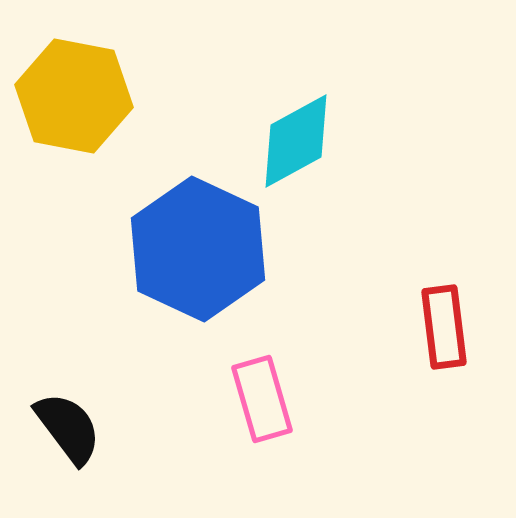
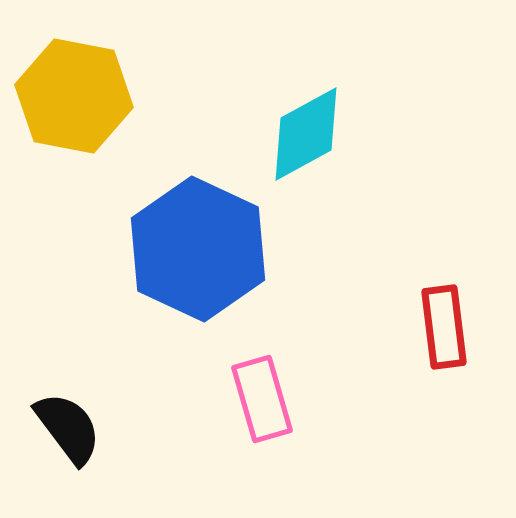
cyan diamond: moved 10 px right, 7 px up
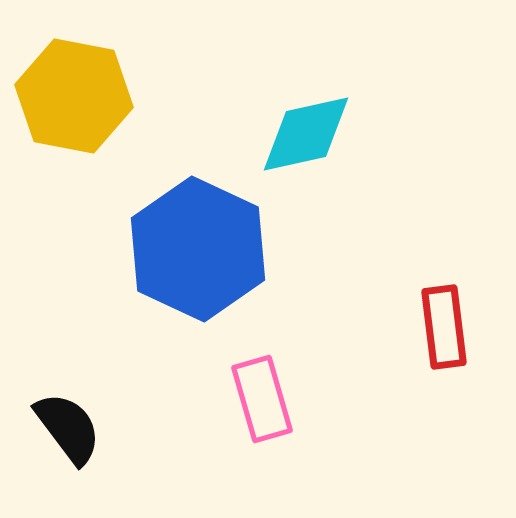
cyan diamond: rotated 16 degrees clockwise
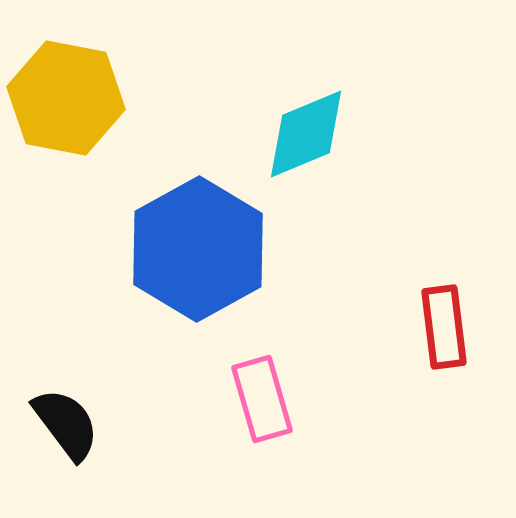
yellow hexagon: moved 8 px left, 2 px down
cyan diamond: rotated 10 degrees counterclockwise
blue hexagon: rotated 6 degrees clockwise
black semicircle: moved 2 px left, 4 px up
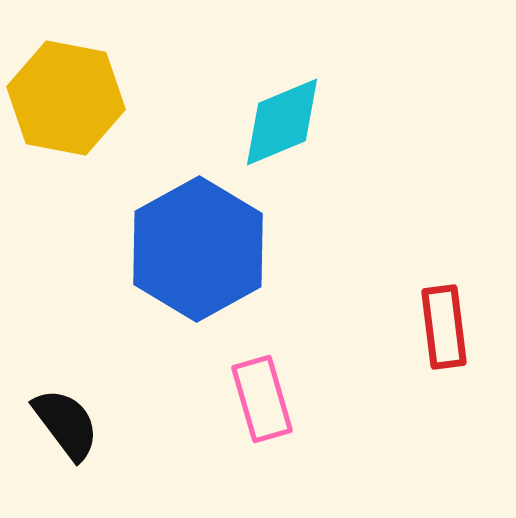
cyan diamond: moved 24 px left, 12 px up
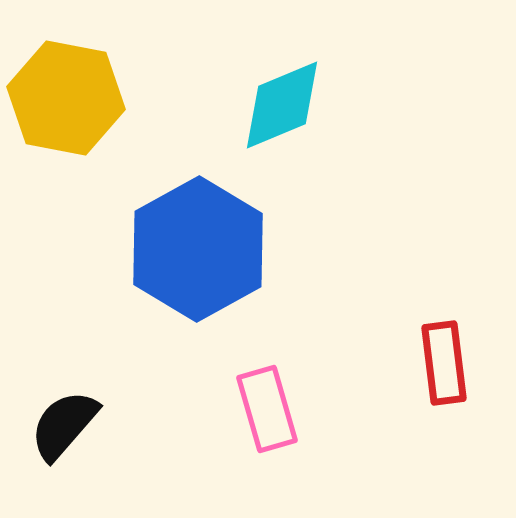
cyan diamond: moved 17 px up
red rectangle: moved 36 px down
pink rectangle: moved 5 px right, 10 px down
black semicircle: moved 2 px left, 1 px down; rotated 102 degrees counterclockwise
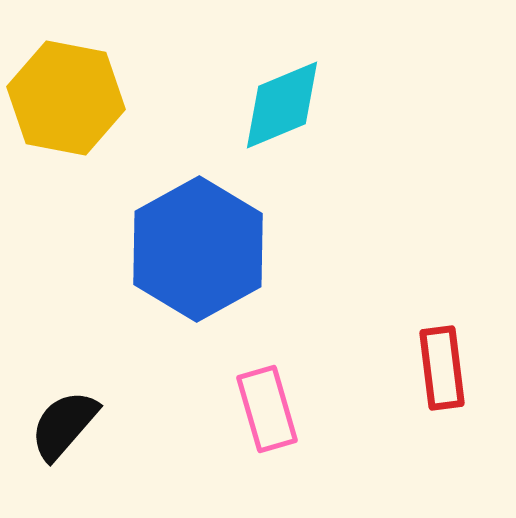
red rectangle: moved 2 px left, 5 px down
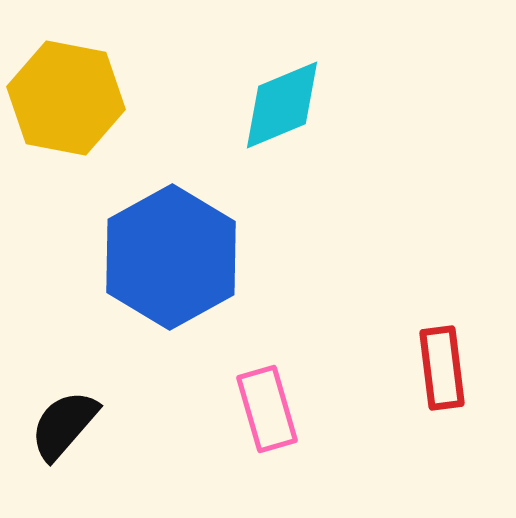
blue hexagon: moved 27 px left, 8 px down
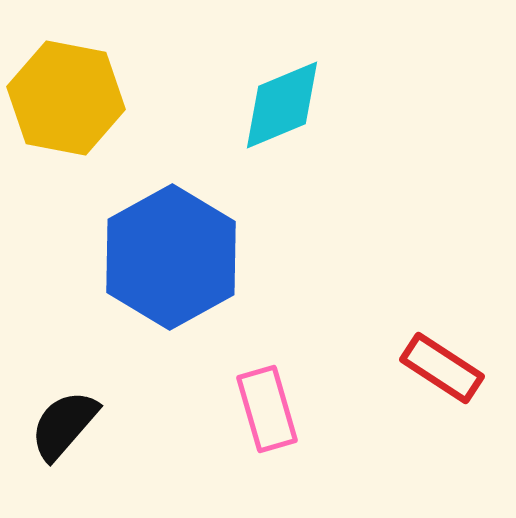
red rectangle: rotated 50 degrees counterclockwise
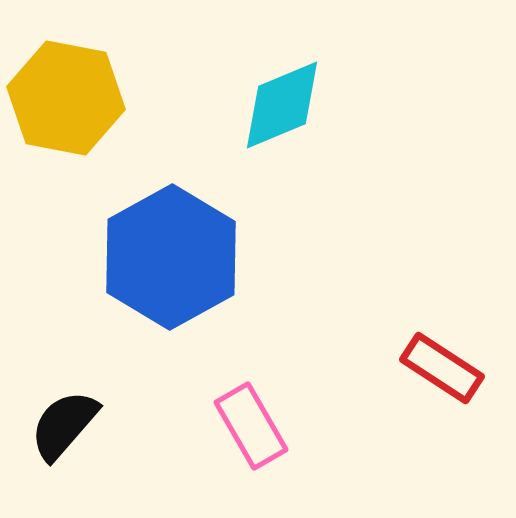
pink rectangle: moved 16 px left, 17 px down; rotated 14 degrees counterclockwise
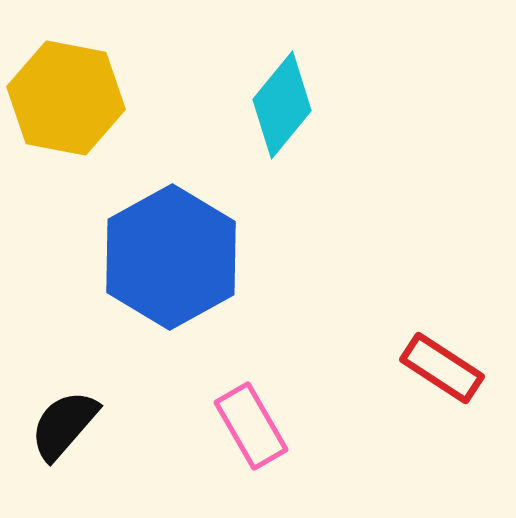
cyan diamond: rotated 28 degrees counterclockwise
